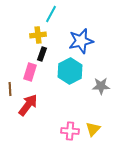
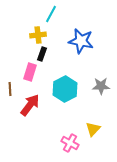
blue star: rotated 25 degrees clockwise
cyan hexagon: moved 5 px left, 18 px down
red arrow: moved 2 px right
pink cross: moved 12 px down; rotated 24 degrees clockwise
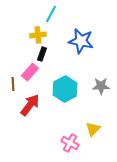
pink rectangle: rotated 24 degrees clockwise
brown line: moved 3 px right, 5 px up
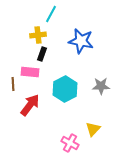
pink rectangle: rotated 54 degrees clockwise
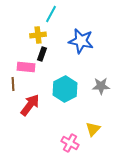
pink rectangle: moved 4 px left, 5 px up
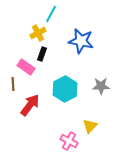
yellow cross: moved 2 px up; rotated 21 degrees counterclockwise
pink rectangle: rotated 30 degrees clockwise
yellow triangle: moved 3 px left, 3 px up
pink cross: moved 1 px left, 2 px up
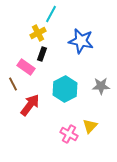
brown line: rotated 24 degrees counterclockwise
pink cross: moved 7 px up
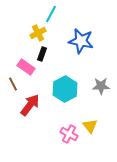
yellow triangle: rotated 21 degrees counterclockwise
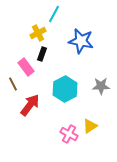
cyan line: moved 3 px right
pink rectangle: rotated 18 degrees clockwise
yellow triangle: rotated 35 degrees clockwise
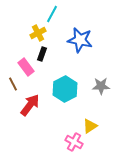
cyan line: moved 2 px left
blue star: moved 1 px left, 1 px up
pink cross: moved 5 px right, 8 px down
